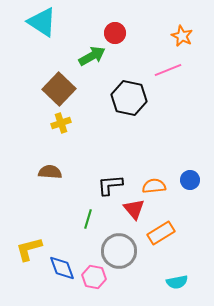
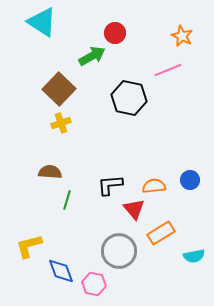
green line: moved 21 px left, 19 px up
yellow L-shape: moved 3 px up
blue diamond: moved 1 px left, 3 px down
pink hexagon: moved 7 px down
cyan semicircle: moved 17 px right, 26 px up
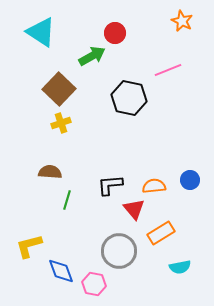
cyan triangle: moved 1 px left, 10 px down
orange star: moved 15 px up
cyan semicircle: moved 14 px left, 11 px down
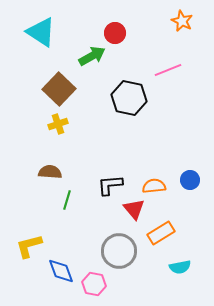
yellow cross: moved 3 px left, 1 px down
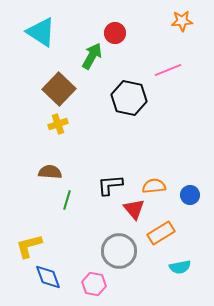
orange star: rotated 30 degrees counterclockwise
green arrow: rotated 32 degrees counterclockwise
blue circle: moved 15 px down
blue diamond: moved 13 px left, 6 px down
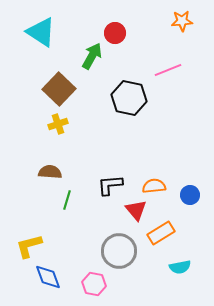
red triangle: moved 2 px right, 1 px down
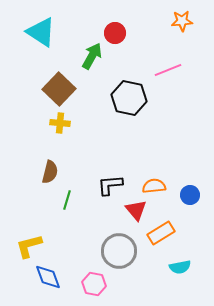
yellow cross: moved 2 px right, 1 px up; rotated 24 degrees clockwise
brown semicircle: rotated 100 degrees clockwise
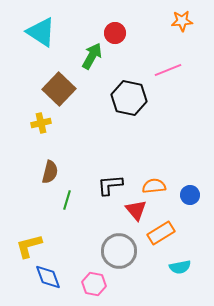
yellow cross: moved 19 px left; rotated 18 degrees counterclockwise
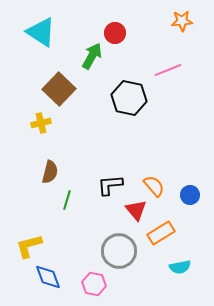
orange semicircle: rotated 55 degrees clockwise
